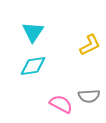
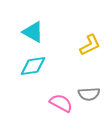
cyan triangle: rotated 35 degrees counterclockwise
gray semicircle: moved 2 px up
pink semicircle: moved 1 px up
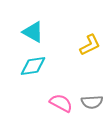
gray semicircle: moved 3 px right, 8 px down
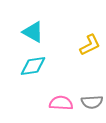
pink semicircle: rotated 25 degrees counterclockwise
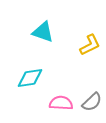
cyan triangle: moved 10 px right; rotated 10 degrees counterclockwise
cyan diamond: moved 3 px left, 12 px down
gray semicircle: rotated 40 degrees counterclockwise
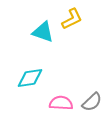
yellow L-shape: moved 18 px left, 26 px up
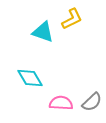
cyan diamond: rotated 68 degrees clockwise
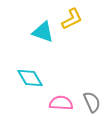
gray semicircle: rotated 70 degrees counterclockwise
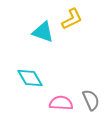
gray semicircle: moved 1 px left, 2 px up
